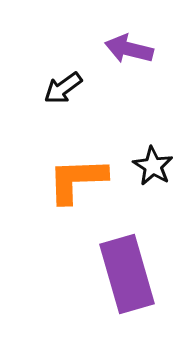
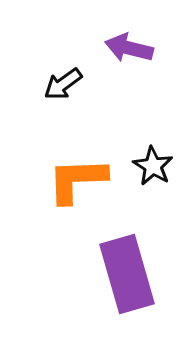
purple arrow: moved 1 px up
black arrow: moved 4 px up
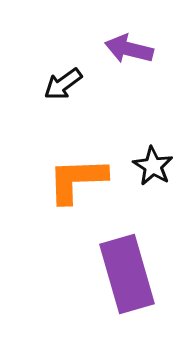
purple arrow: moved 1 px down
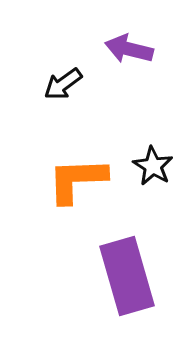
purple rectangle: moved 2 px down
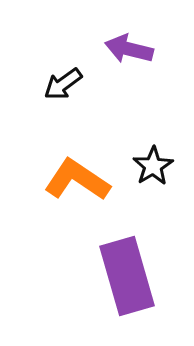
black star: rotated 9 degrees clockwise
orange L-shape: rotated 36 degrees clockwise
